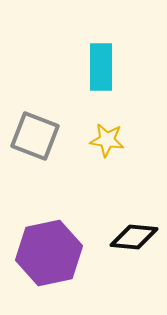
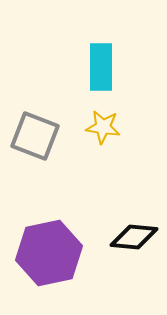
yellow star: moved 4 px left, 13 px up
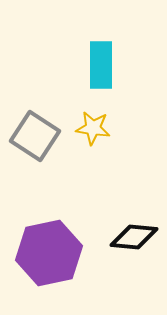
cyan rectangle: moved 2 px up
yellow star: moved 10 px left, 1 px down
gray square: rotated 12 degrees clockwise
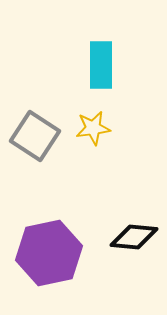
yellow star: rotated 16 degrees counterclockwise
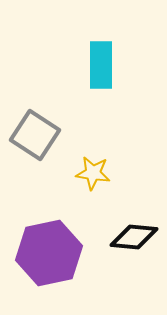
yellow star: moved 45 px down; rotated 16 degrees clockwise
gray square: moved 1 px up
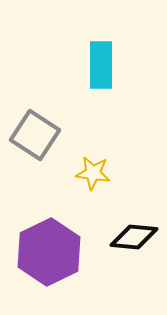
purple hexagon: moved 1 px up; rotated 14 degrees counterclockwise
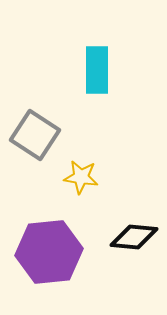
cyan rectangle: moved 4 px left, 5 px down
yellow star: moved 12 px left, 4 px down
purple hexagon: rotated 20 degrees clockwise
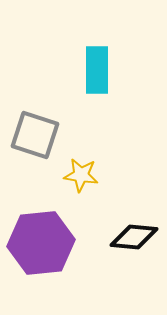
gray square: rotated 15 degrees counterclockwise
yellow star: moved 2 px up
purple hexagon: moved 8 px left, 9 px up
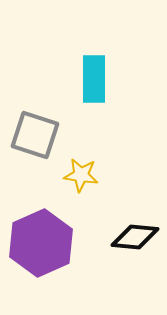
cyan rectangle: moved 3 px left, 9 px down
black diamond: moved 1 px right
purple hexagon: rotated 18 degrees counterclockwise
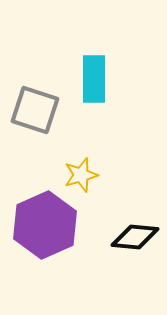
gray square: moved 25 px up
yellow star: rotated 24 degrees counterclockwise
purple hexagon: moved 4 px right, 18 px up
